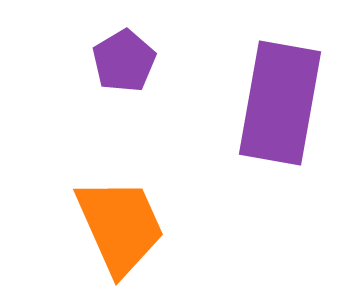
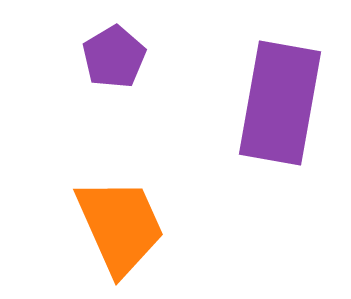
purple pentagon: moved 10 px left, 4 px up
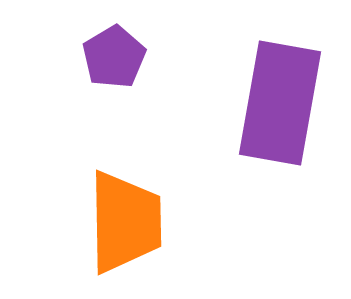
orange trapezoid: moved 5 px right, 4 px up; rotated 23 degrees clockwise
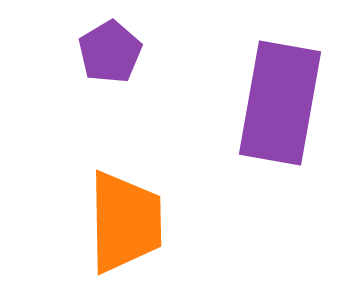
purple pentagon: moved 4 px left, 5 px up
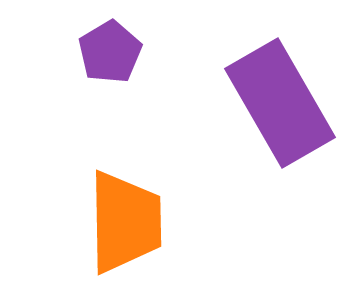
purple rectangle: rotated 40 degrees counterclockwise
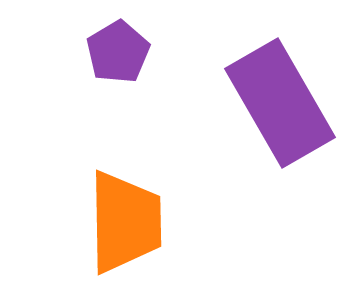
purple pentagon: moved 8 px right
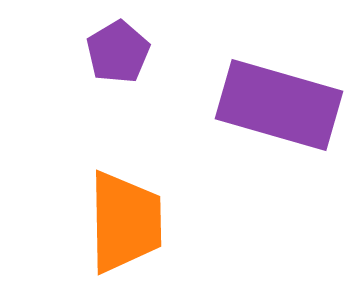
purple rectangle: moved 1 px left, 2 px down; rotated 44 degrees counterclockwise
